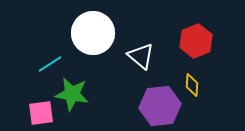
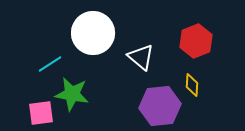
white triangle: moved 1 px down
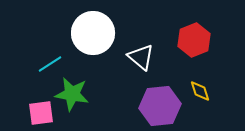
red hexagon: moved 2 px left, 1 px up
yellow diamond: moved 8 px right, 6 px down; rotated 20 degrees counterclockwise
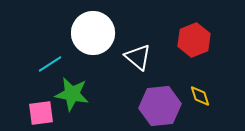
white triangle: moved 3 px left
yellow diamond: moved 5 px down
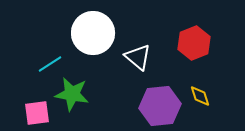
red hexagon: moved 3 px down
pink square: moved 4 px left
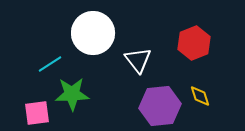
white triangle: moved 3 px down; rotated 12 degrees clockwise
green star: rotated 12 degrees counterclockwise
